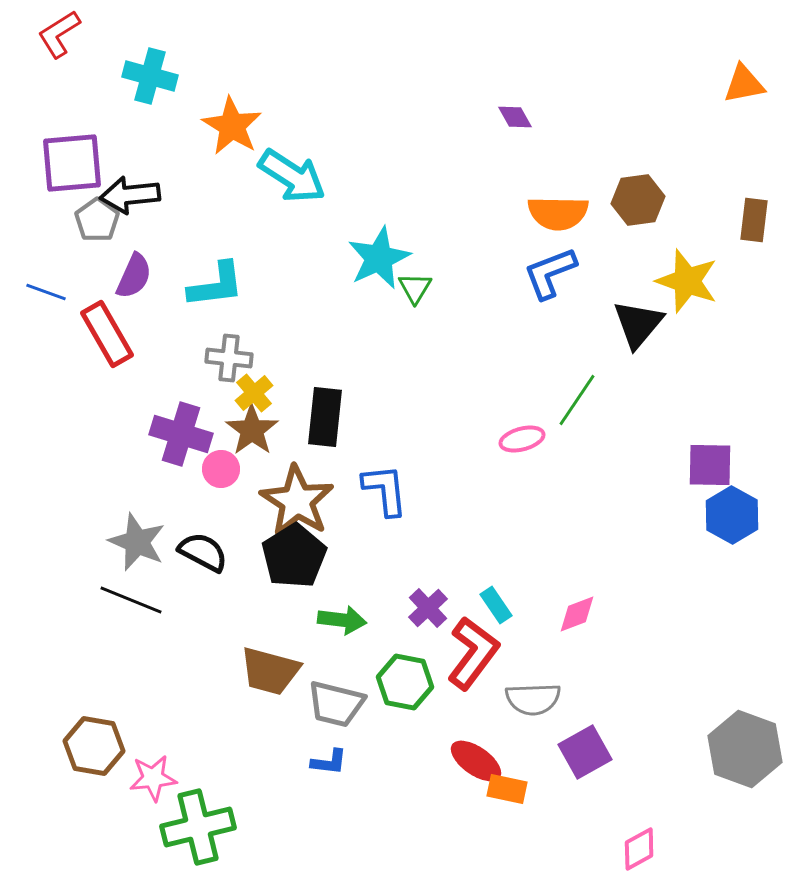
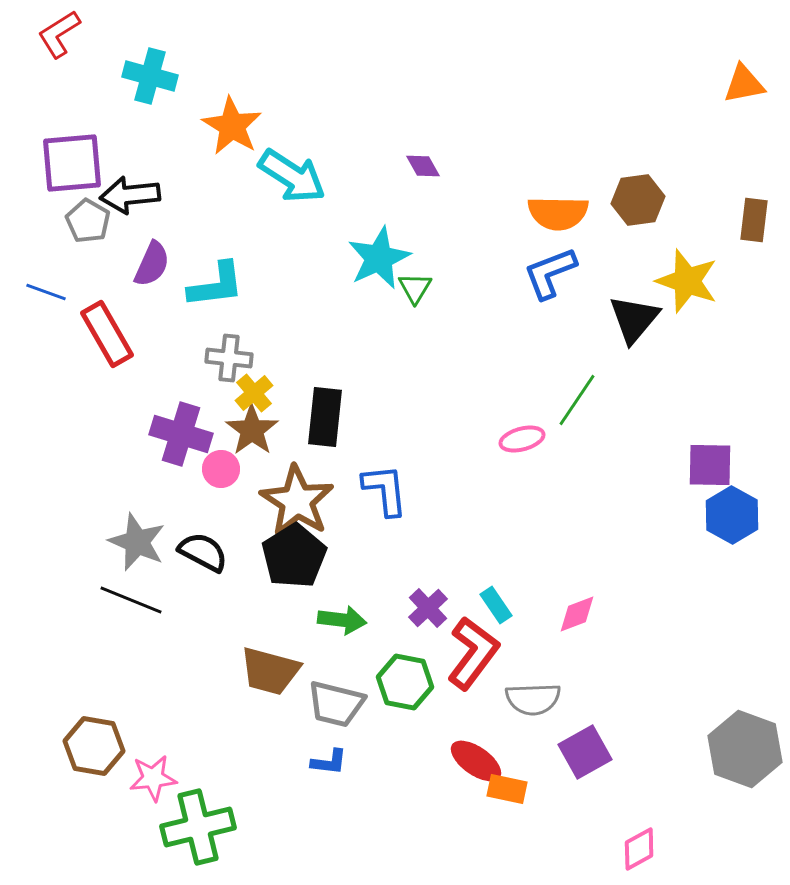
purple diamond at (515, 117): moved 92 px left, 49 px down
gray pentagon at (97, 220): moved 9 px left, 1 px down; rotated 6 degrees counterclockwise
purple semicircle at (134, 276): moved 18 px right, 12 px up
black triangle at (638, 324): moved 4 px left, 5 px up
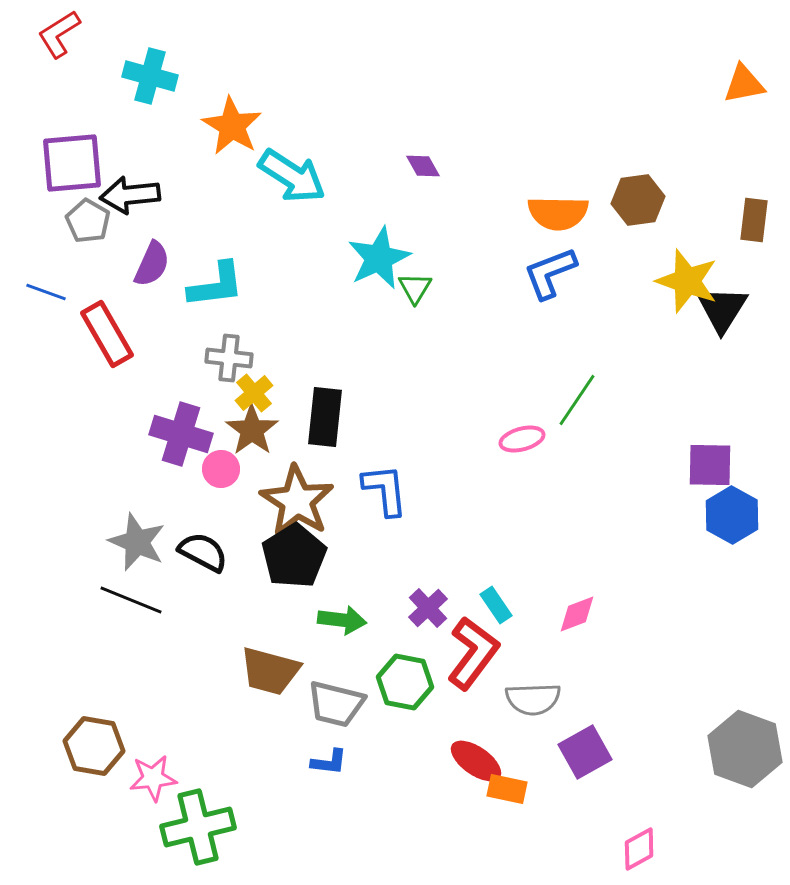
black triangle at (634, 319): moved 88 px right, 10 px up; rotated 8 degrees counterclockwise
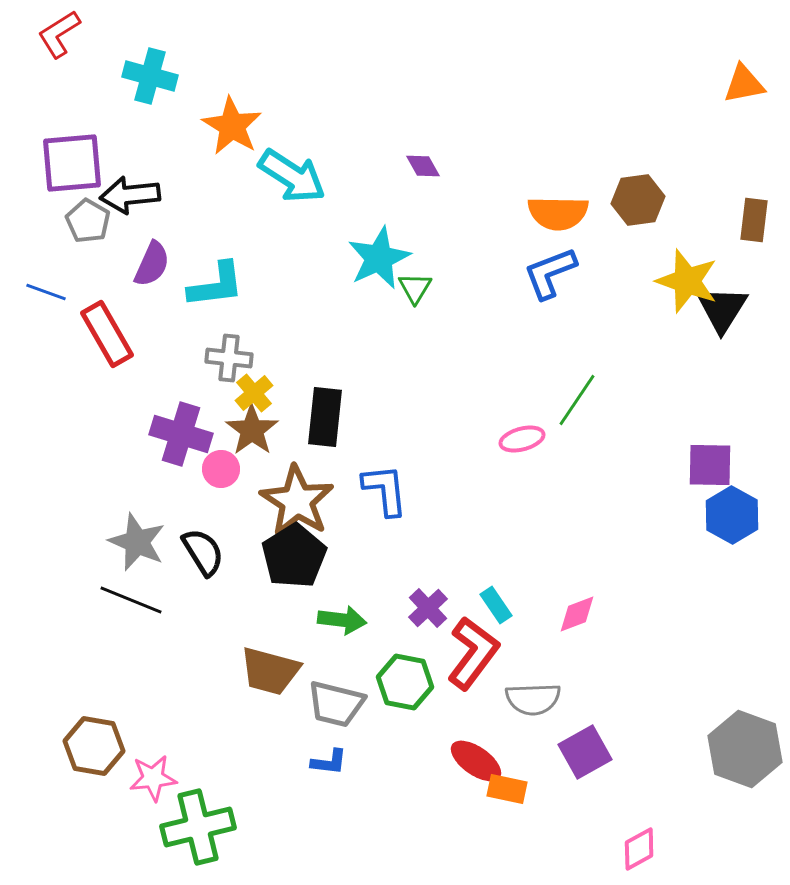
black semicircle at (203, 552): rotated 30 degrees clockwise
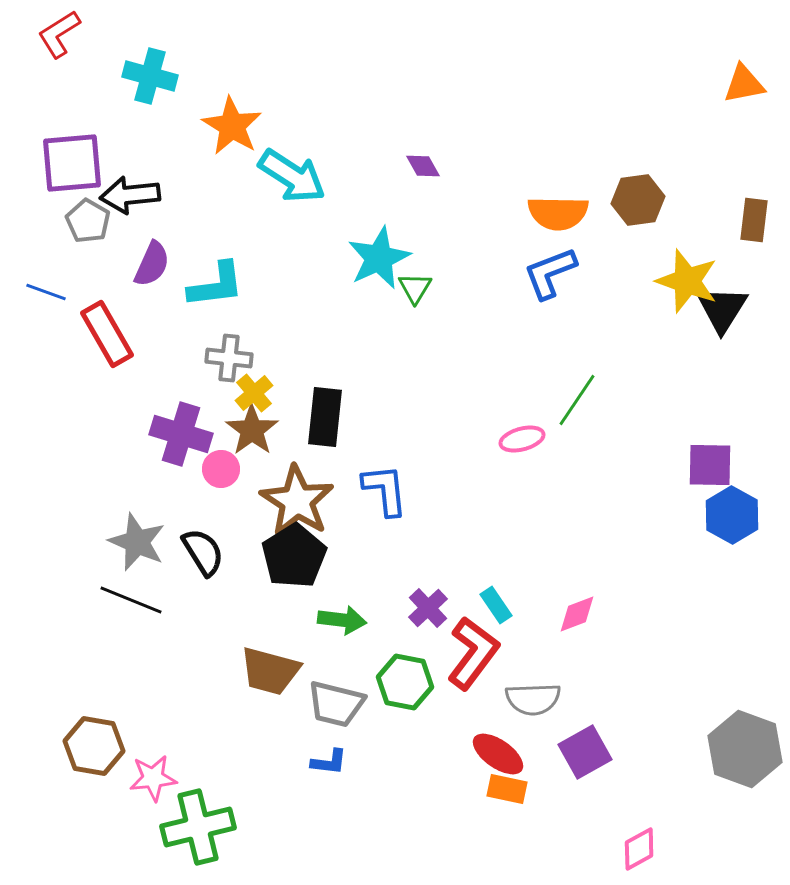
red ellipse at (476, 761): moved 22 px right, 7 px up
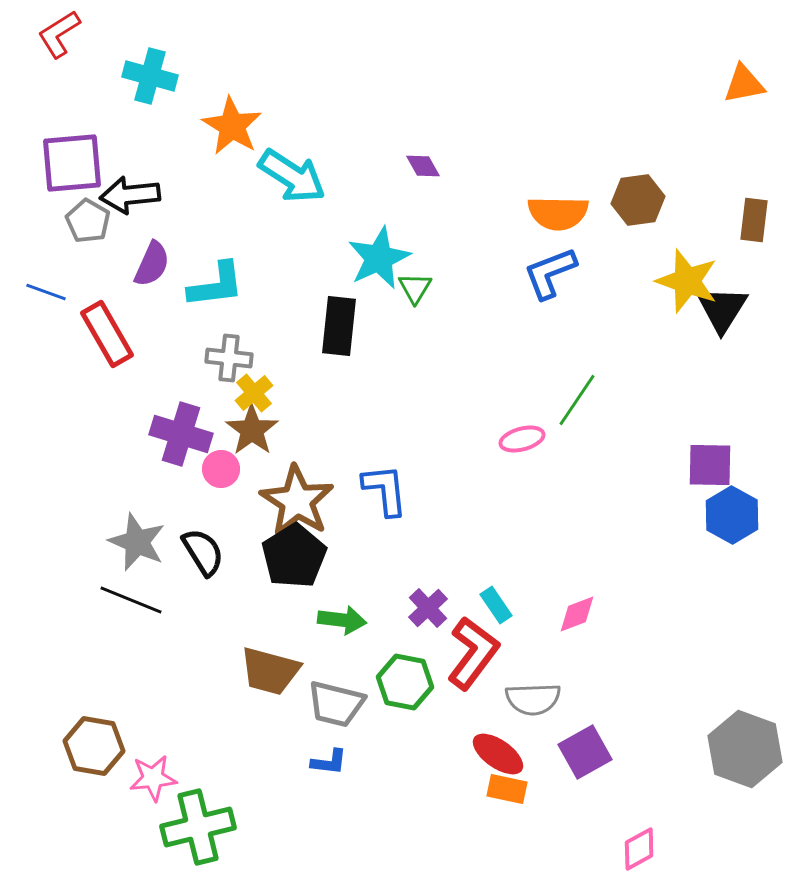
black rectangle at (325, 417): moved 14 px right, 91 px up
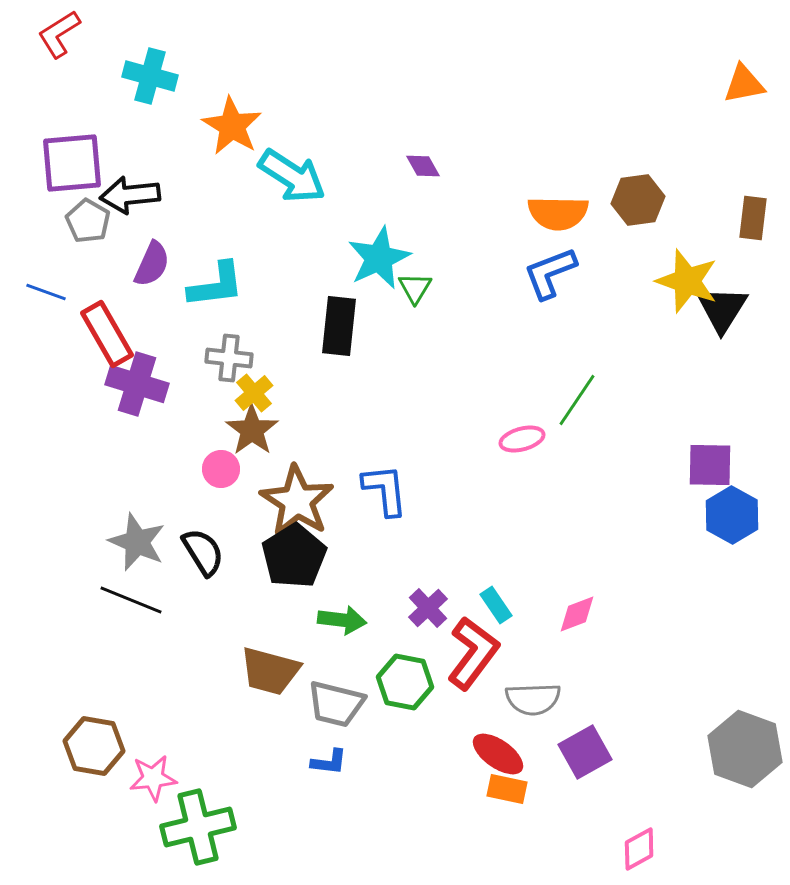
brown rectangle at (754, 220): moved 1 px left, 2 px up
purple cross at (181, 434): moved 44 px left, 50 px up
